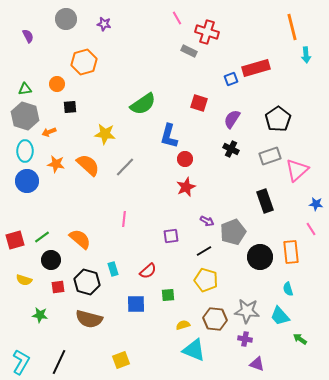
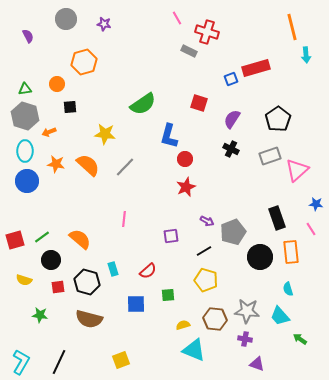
black rectangle at (265, 201): moved 12 px right, 17 px down
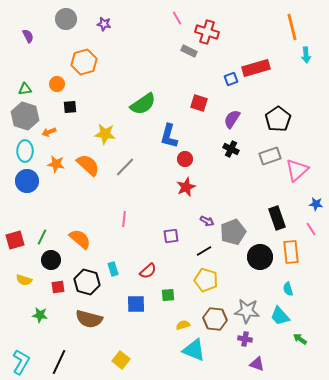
green line at (42, 237): rotated 28 degrees counterclockwise
yellow square at (121, 360): rotated 30 degrees counterclockwise
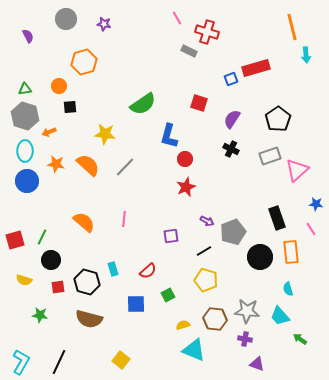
orange circle at (57, 84): moved 2 px right, 2 px down
orange semicircle at (80, 239): moved 4 px right, 17 px up
green square at (168, 295): rotated 24 degrees counterclockwise
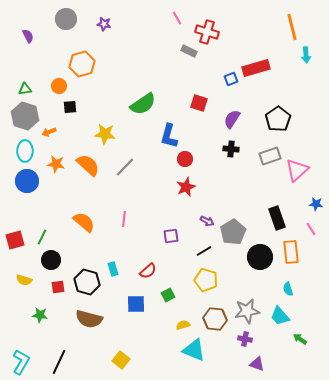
orange hexagon at (84, 62): moved 2 px left, 2 px down
black cross at (231, 149): rotated 21 degrees counterclockwise
gray pentagon at (233, 232): rotated 10 degrees counterclockwise
gray star at (247, 311): rotated 15 degrees counterclockwise
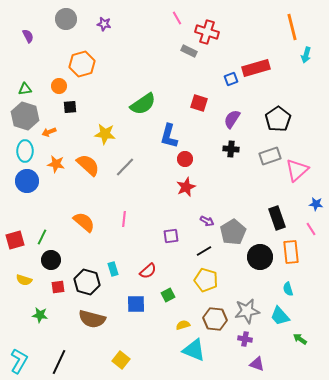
cyan arrow at (306, 55): rotated 21 degrees clockwise
brown semicircle at (89, 319): moved 3 px right
cyan L-shape at (21, 362): moved 2 px left, 1 px up
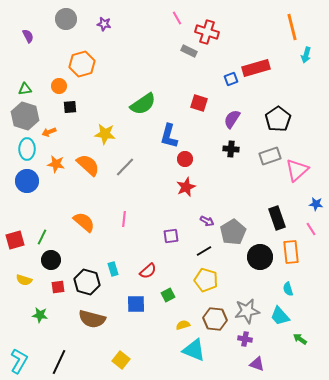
cyan ellipse at (25, 151): moved 2 px right, 2 px up
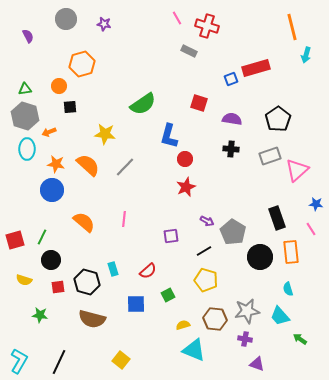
red cross at (207, 32): moved 6 px up
purple semicircle at (232, 119): rotated 66 degrees clockwise
blue circle at (27, 181): moved 25 px right, 9 px down
gray pentagon at (233, 232): rotated 10 degrees counterclockwise
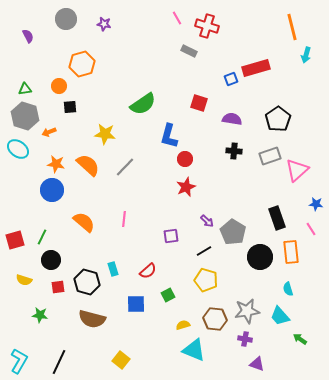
cyan ellipse at (27, 149): moved 9 px left; rotated 55 degrees counterclockwise
black cross at (231, 149): moved 3 px right, 2 px down
purple arrow at (207, 221): rotated 16 degrees clockwise
